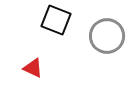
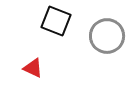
black square: moved 1 px down
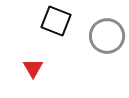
red triangle: rotated 35 degrees clockwise
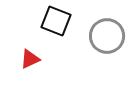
red triangle: moved 3 px left, 9 px up; rotated 35 degrees clockwise
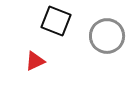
red triangle: moved 5 px right, 2 px down
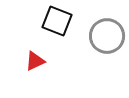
black square: moved 1 px right
